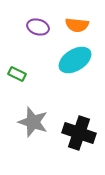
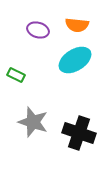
purple ellipse: moved 3 px down
green rectangle: moved 1 px left, 1 px down
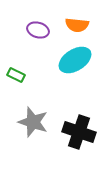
black cross: moved 1 px up
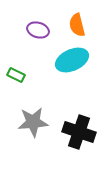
orange semicircle: rotated 70 degrees clockwise
cyan ellipse: moved 3 px left; rotated 8 degrees clockwise
gray star: rotated 24 degrees counterclockwise
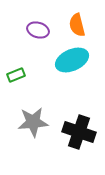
green rectangle: rotated 48 degrees counterclockwise
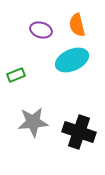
purple ellipse: moved 3 px right
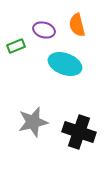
purple ellipse: moved 3 px right
cyan ellipse: moved 7 px left, 4 px down; rotated 44 degrees clockwise
green rectangle: moved 29 px up
gray star: rotated 8 degrees counterclockwise
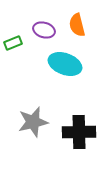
green rectangle: moved 3 px left, 3 px up
black cross: rotated 20 degrees counterclockwise
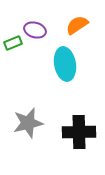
orange semicircle: rotated 70 degrees clockwise
purple ellipse: moved 9 px left
cyan ellipse: rotated 60 degrees clockwise
gray star: moved 5 px left, 1 px down
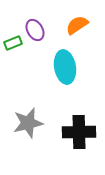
purple ellipse: rotated 45 degrees clockwise
cyan ellipse: moved 3 px down
